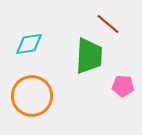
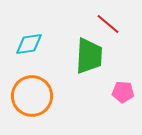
pink pentagon: moved 6 px down
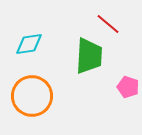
pink pentagon: moved 5 px right, 5 px up; rotated 15 degrees clockwise
